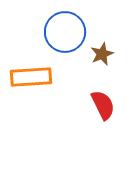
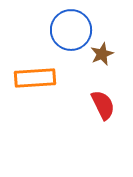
blue circle: moved 6 px right, 2 px up
orange rectangle: moved 4 px right, 1 px down
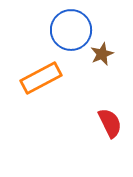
orange rectangle: moved 6 px right; rotated 24 degrees counterclockwise
red semicircle: moved 7 px right, 18 px down
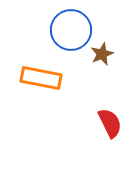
orange rectangle: rotated 39 degrees clockwise
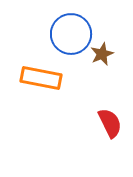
blue circle: moved 4 px down
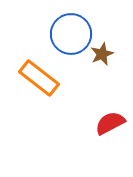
orange rectangle: moved 2 px left; rotated 27 degrees clockwise
red semicircle: rotated 92 degrees counterclockwise
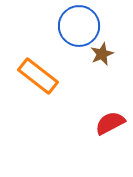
blue circle: moved 8 px right, 8 px up
orange rectangle: moved 1 px left, 2 px up
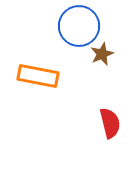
orange rectangle: rotated 27 degrees counterclockwise
red semicircle: rotated 104 degrees clockwise
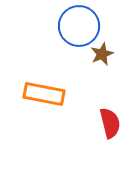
orange rectangle: moved 6 px right, 18 px down
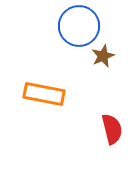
brown star: moved 1 px right, 2 px down
red semicircle: moved 2 px right, 6 px down
